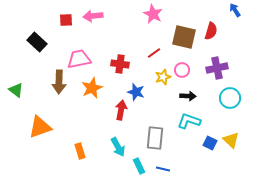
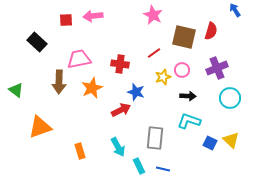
pink star: moved 1 px down
purple cross: rotated 10 degrees counterclockwise
red arrow: rotated 54 degrees clockwise
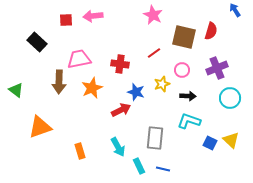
yellow star: moved 1 px left, 7 px down
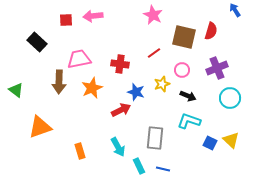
black arrow: rotated 21 degrees clockwise
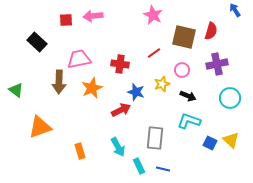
purple cross: moved 4 px up; rotated 10 degrees clockwise
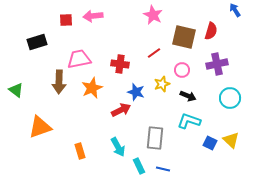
black rectangle: rotated 60 degrees counterclockwise
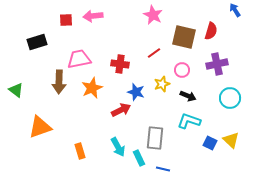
cyan rectangle: moved 8 px up
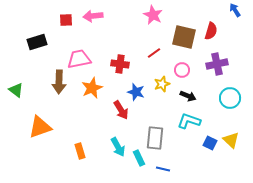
red arrow: rotated 84 degrees clockwise
